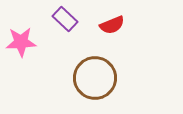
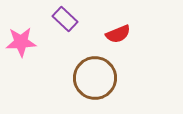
red semicircle: moved 6 px right, 9 px down
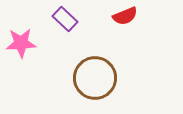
red semicircle: moved 7 px right, 18 px up
pink star: moved 1 px down
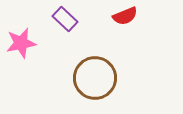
pink star: rotated 8 degrees counterclockwise
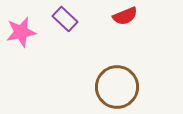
pink star: moved 11 px up
brown circle: moved 22 px right, 9 px down
